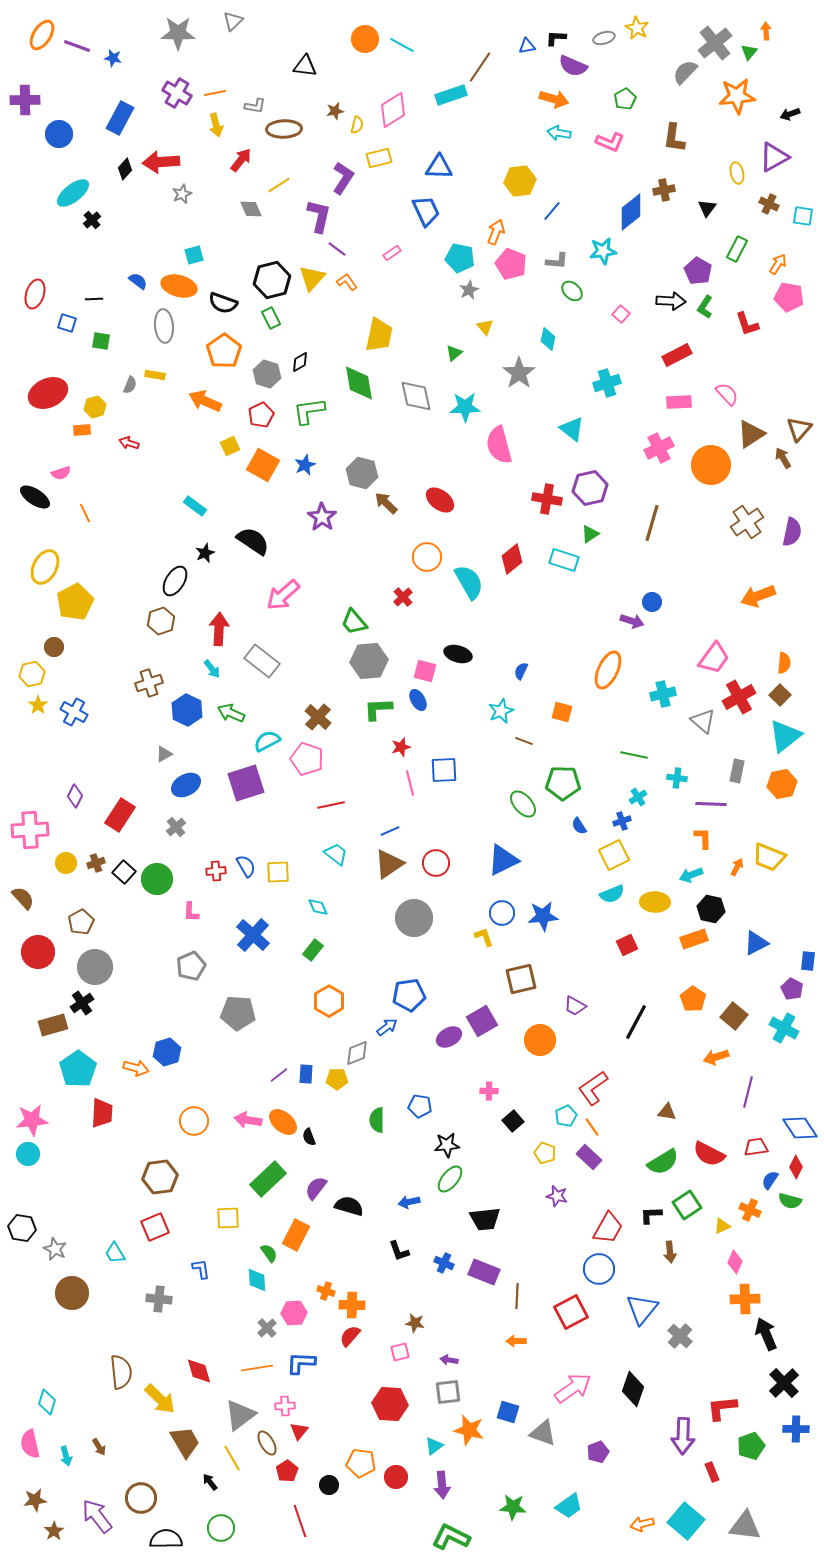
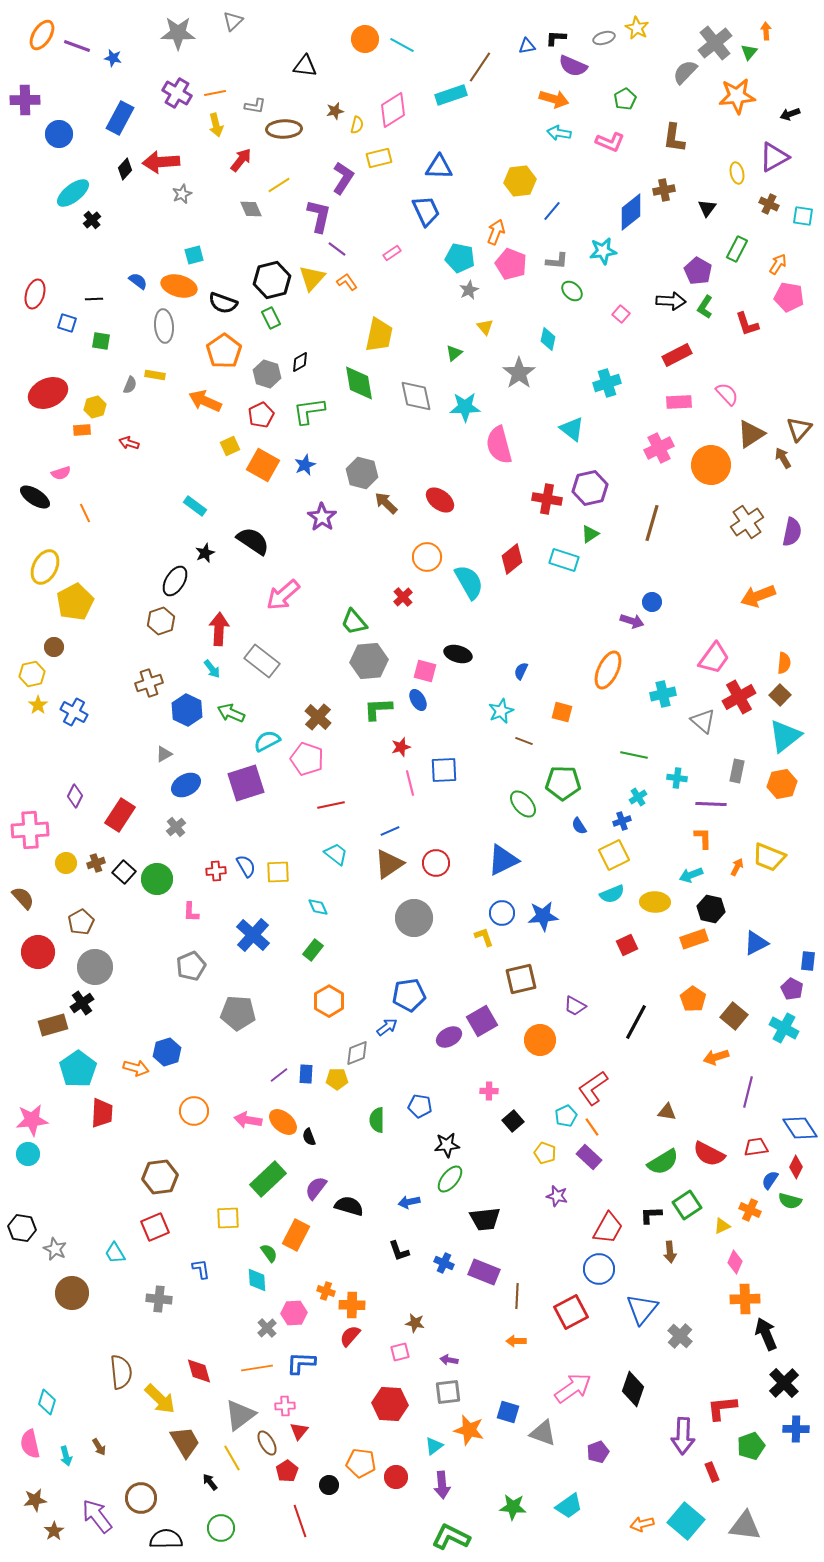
orange circle at (194, 1121): moved 10 px up
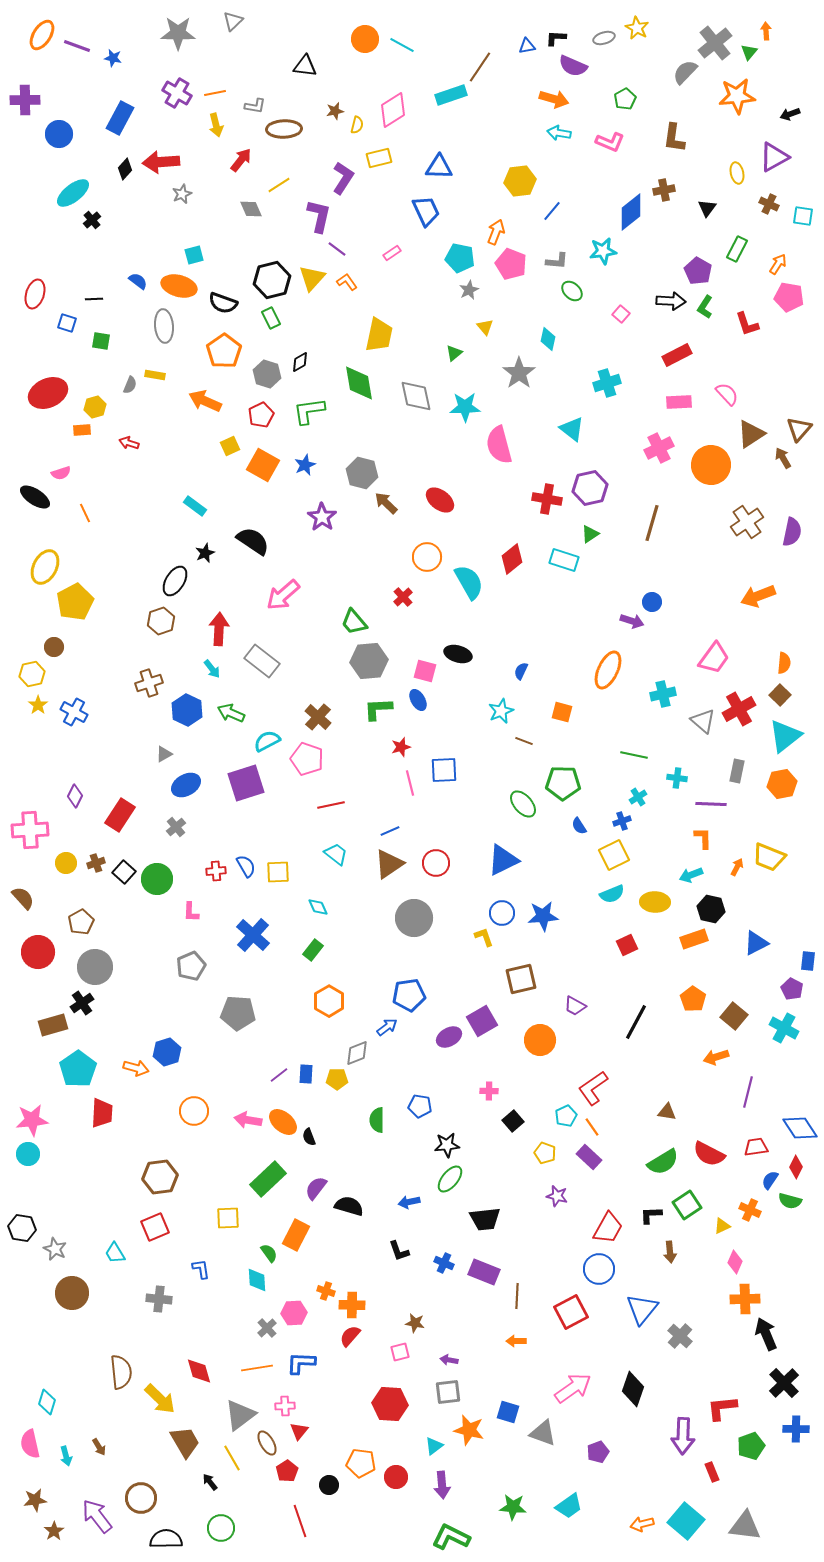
red cross at (739, 697): moved 12 px down
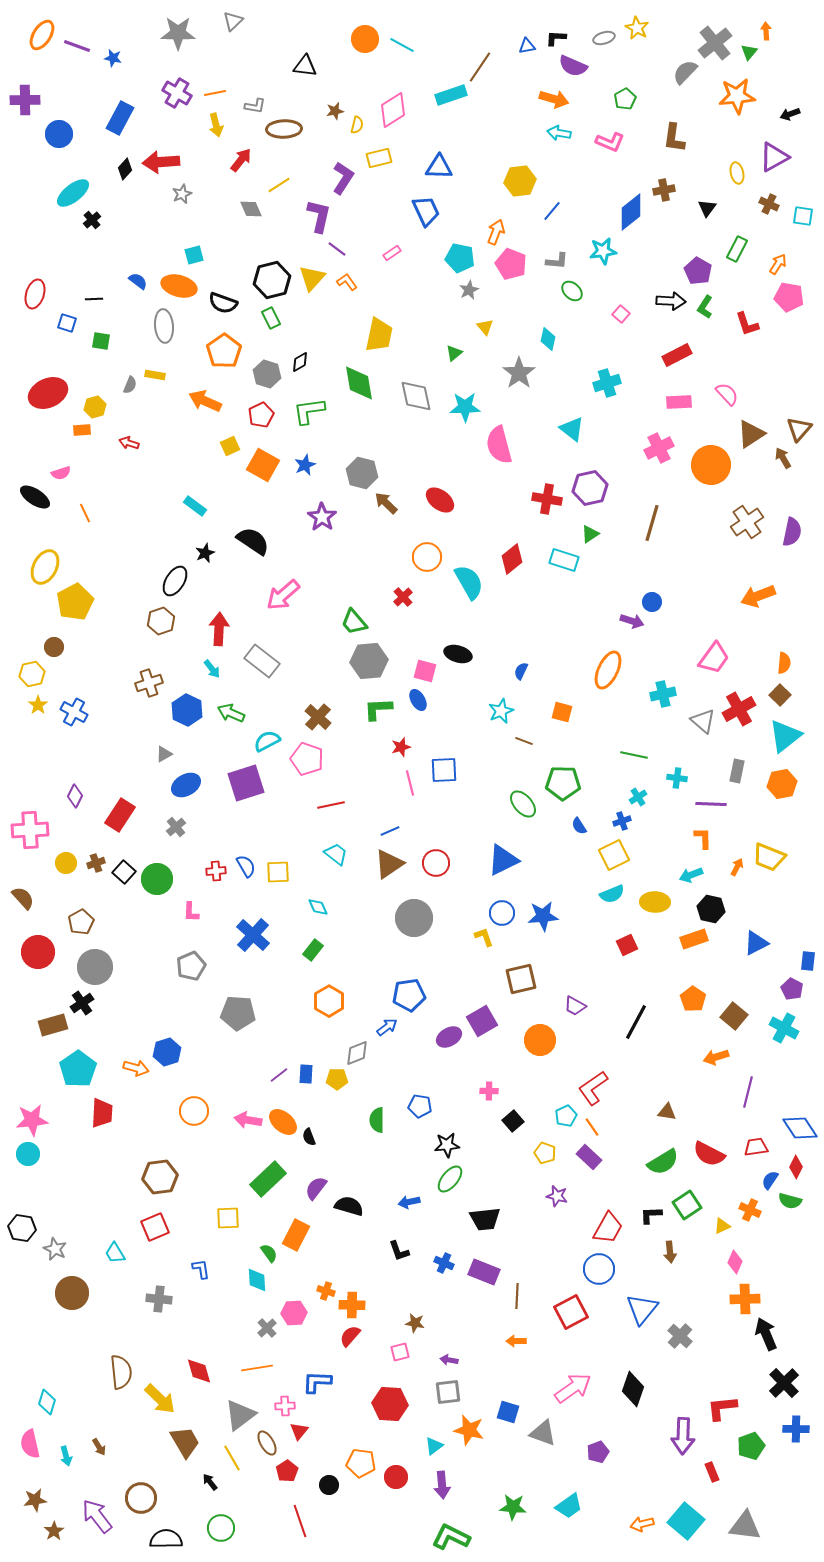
blue L-shape at (301, 1363): moved 16 px right, 19 px down
